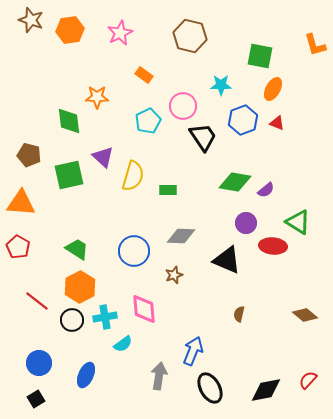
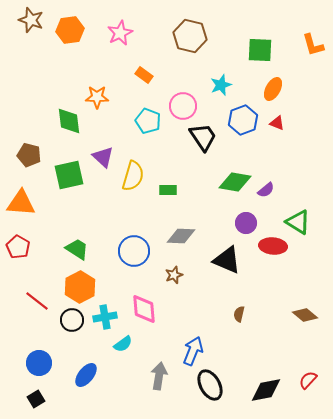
orange L-shape at (315, 45): moved 2 px left
green square at (260, 56): moved 6 px up; rotated 8 degrees counterclockwise
cyan star at (221, 85): rotated 20 degrees counterclockwise
cyan pentagon at (148, 121): rotated 25 degrees counterclockwise
blue ellipse at (86, 375): rotated 15 degrees clockwise
black ellipse at (210, 388): moved 3 px up
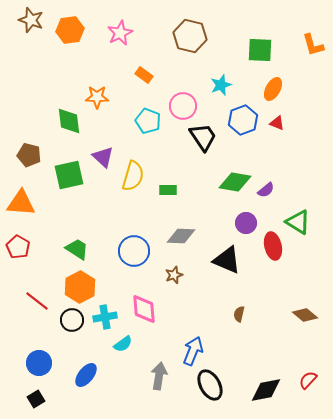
red ellipse at (273, 246): rotated 72 degrees clockwise
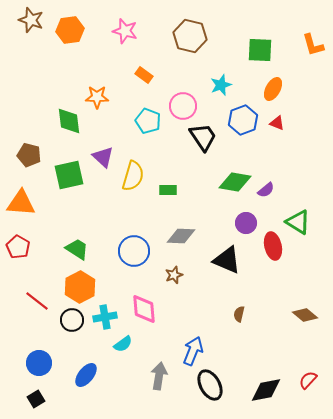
pink star at (120, 33): moved 5 px right, 2 px up; rotated 30 degrees counterclockwise
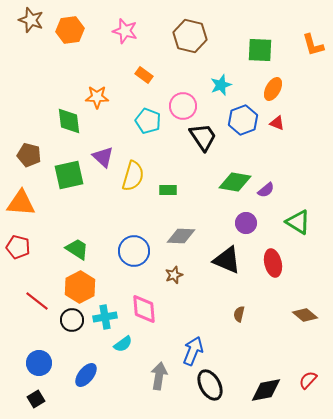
red ellipse at (273, 246): moved 17 px down
red pentagon at (18, 247): rotated 15 degrees counterclockwise
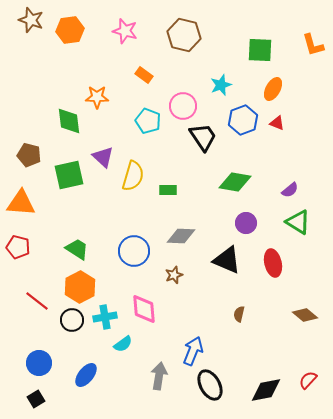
brown hexagon at (190, 36): moved 6 px left, 1 px up
purple semicircle at (266, 190): moved 24 px right
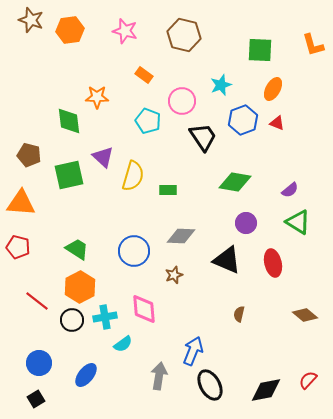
pink circle at (183, 106): moved 1 px left, 5 px up
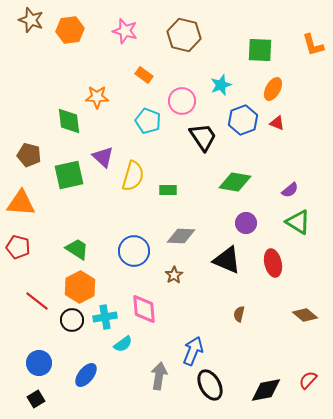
brown star at (174, 275): rotated 12 degrees counterclockwise
